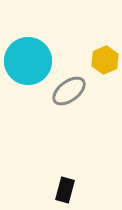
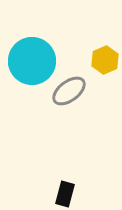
cyan circle: moved 4 px right
black rectangle: moved 4 px down
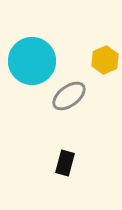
gray ellipse: moved 5 px down
black rectangle: moved 31 px up
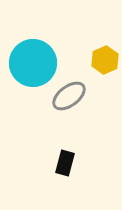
cyan circle: moved 1 px right, 2 px down
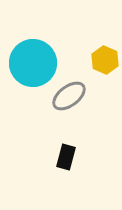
yellow hexagon: rotated 12 degrees counterclockwise
black rectangle: moved 1 px right, 6 px up
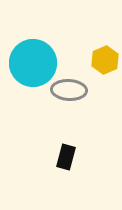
yellow hexagon: rotated 12 degrees clockwise
gray ellipse: moved 6 px up; rotated 40 degrees clockwise
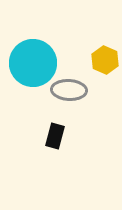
yellow hexagon: rotated 12 degrees counterclockwise
black rectangle: moved 11 px left, 21 px up
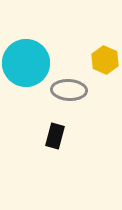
cyan circle: moved 7 px left
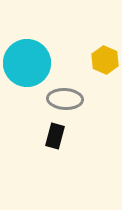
cyan circle: moved 1 px right
gray ellipse: moved 4 px left, 9 px down
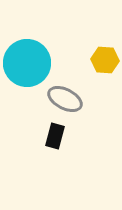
yellow hexagon: rotated 20 degrees counterclockwise
gray ellipse: rotated 24 degrees clockwise
